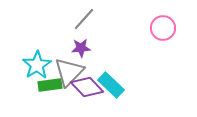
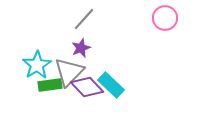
pink circle: moved 2 px right, 10 px up
purple star: rotated 18 degrees counterclockwise
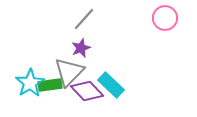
cyan star: moved 7 px left, 18 px down
purple diamond: moved 4 px down
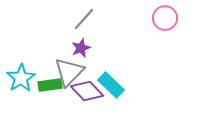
cyan star: moved 9 px left, 5 px up
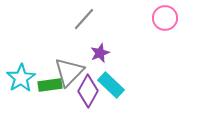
purple star: moved 19 px right, 5 px down
purple diamond: moved 1 px right; rotated 72 degrees clockwise
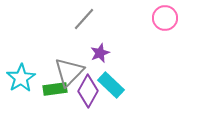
green rectangle: moved 5 px right, 4 px down
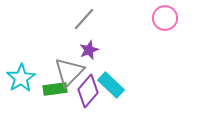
purple star: moved 11 px left, 3 px up
purple diamond: rotated 12 degrees clockwise
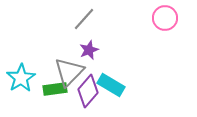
cyan rectangle: rotated 12 degrees counterclockwise
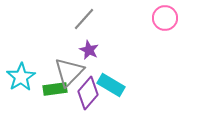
purple star: rotated 24 degrees counterclockwise
cyan star: moved 1 px up
purple diamond: moved 2 px down
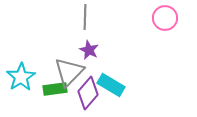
gray line: moved 1 px right, 2 px up; rotated 40 degrees counterclockwise
